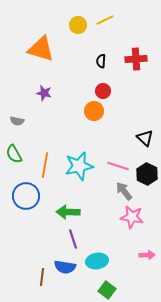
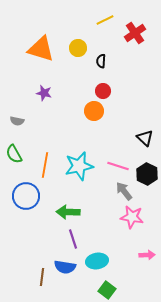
yellow circle: moved 23 px down
red cross: moved 1 px left, 26 px up; rotated 30 degrees counterclockwise
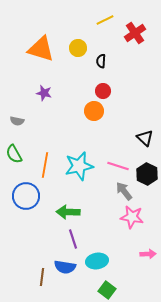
pink arrow: moved 1 px right, 1 px up
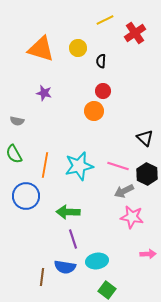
gray arrow: rotated 78 degrees counterclockwise
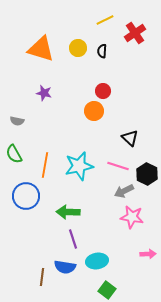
black semicircle: moved 1 px right, 10 px up
black triangle: moved 15 px left
